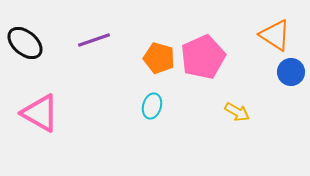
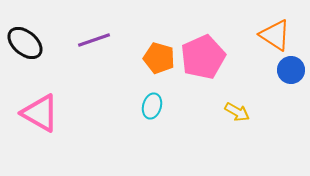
blue circle: moved 2 px up
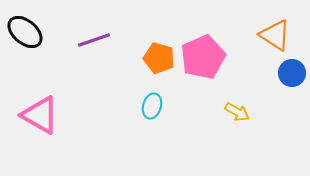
black ellipse: moved 11 px up
blue circle: moved 1 px right, 3 px down
pink triangle: moved 2 px down
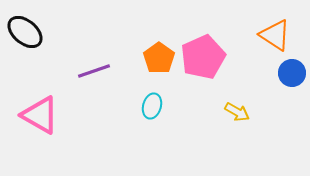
purple line: moved 31 px down
orange pentagon: rotated 20 degrees clockwise
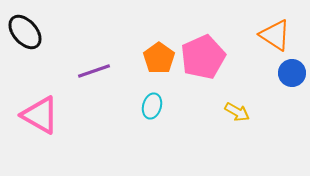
black ellipse: rotated 9 degrees clockwise
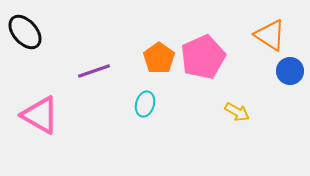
orange triangle: moved 5 px left
blue circle: moved 2 px left, 2 px up
cyan ellipse: moved 7 px left, 2 px up
